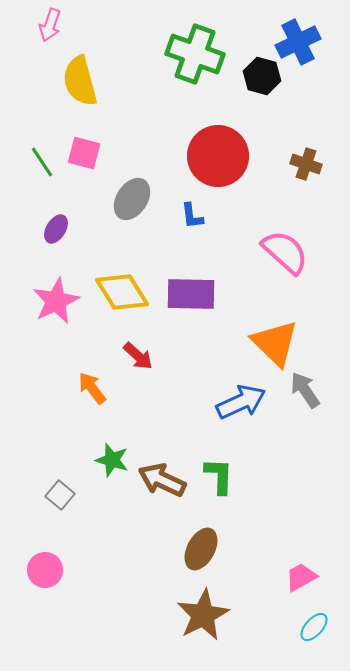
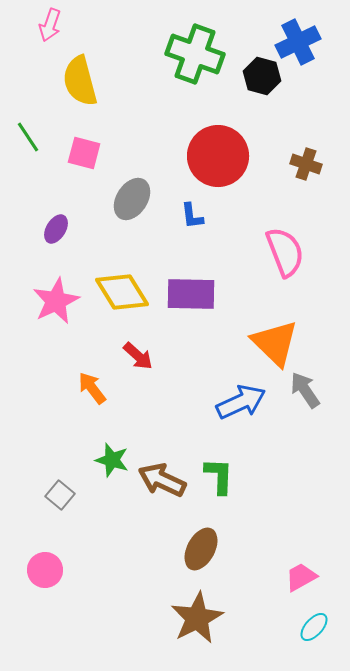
green line: moved 14 px left, 25 px up
pink semicircle: rotated 27 degrees clockwise
brown star: moved 6 px left, 3 px down
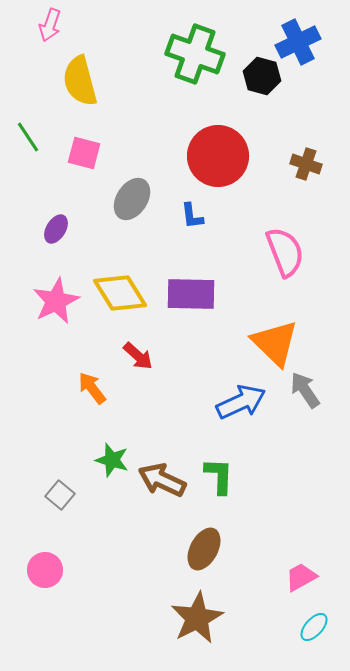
yellow diamond: moved 2 px left, 1 px down
brown ellipse: moved 3 px right
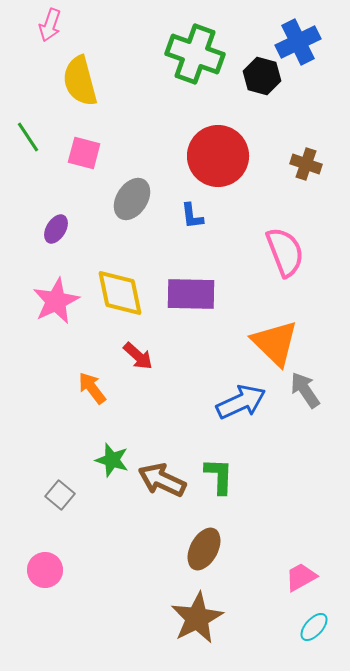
yellow diamond: rotated 20 degrees clockwise
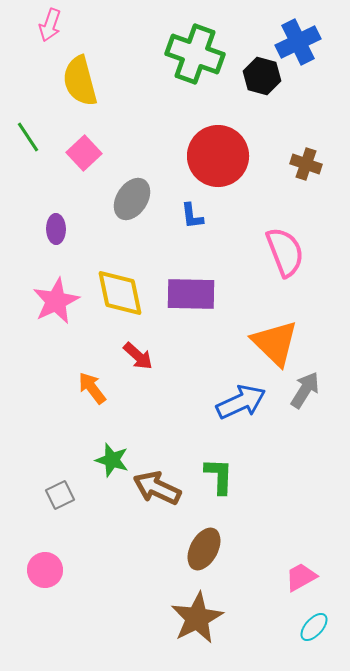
pink square: rotated 32 degrees clockwise
purple ellipse: rotated 32 degrees counterclockwise
gray arrow: rotated 66 degrees clockwise
brown arrow: moved 5 px left, 8 px down
gray square: rotated 24 degrees clockwise
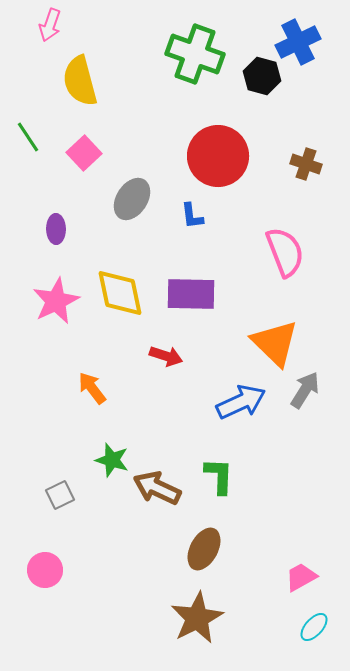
red arrow: moved 28 px right; rotated 24 degrees counterclockwise
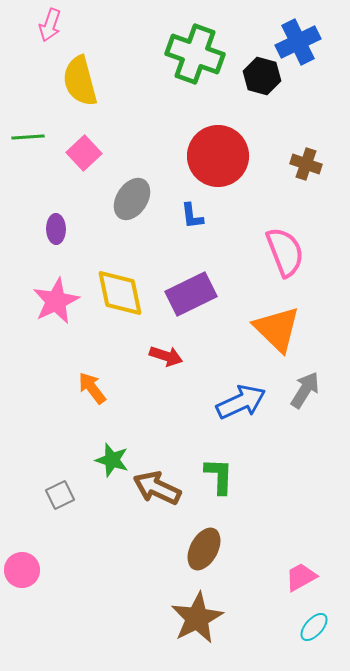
green line: rotated 60 degrees counterclockwise
purple rectangle: rotated 27 degrees counterclockwise
orange triangle: moved 2 px right, 14 px up
pink circle: moved 23 px left
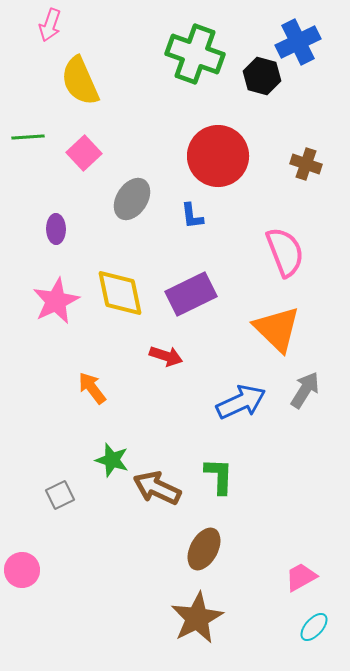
yellow semicircle: rotated 9 degrees counterclockwise
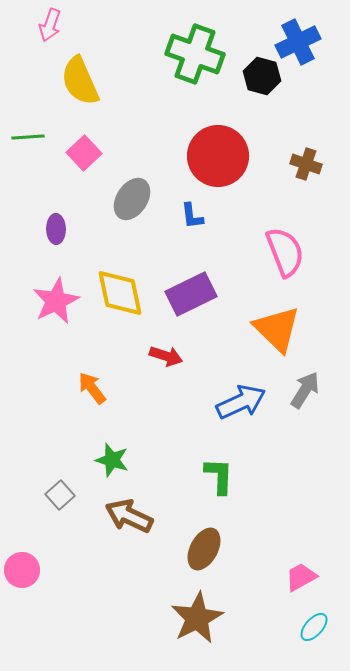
brown arrow: moved 28 px left, 28 px down
gray square: rotated 16 degrees counterclockwise
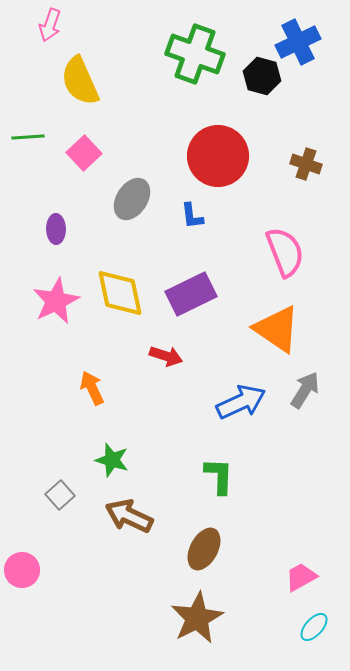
orange triangle: rotated 10 degrees counterclockwise
orange arrow: rotated 12 degrees clockwise
